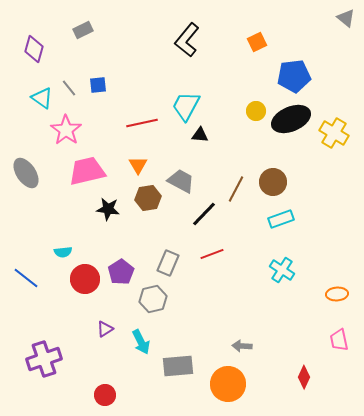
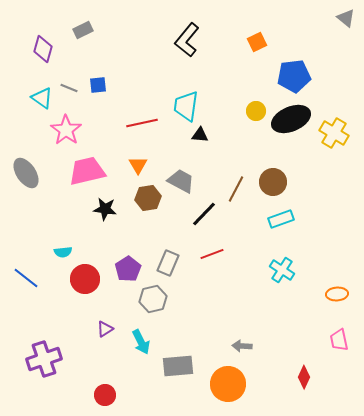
purple diamond at (34, 49): moved 9 px right
gray line at (69, 88): rotated 30 degrees counterclockwise
cyan trapezoid at (186, 106): rotated 20 degrees counterclockwise
black star at (108, 209): moved 3 px left
purple pentagon at (121, 272): moved 7 px right, 3 px up
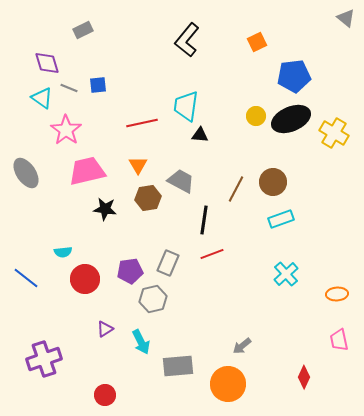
purple diamond at (43, 49): moved 4 px right, 14 px down; rotated 32 degrees counterclockwise
yellow circle at (256, 111): moved 5 px down
black line at (204, 214): moved 6 px down; rotated 36 degrees counterclockwise
purple pentagon at (128, 269): moved 2 px right, 2 px down; rotated 25 degrees clockwise
cyan cross at (282, 270): moved 4 px right, 4 px down; rotated 15 degrees clockwise
gray arrow at (242, 346): rotated 42 degrees counterclockwise
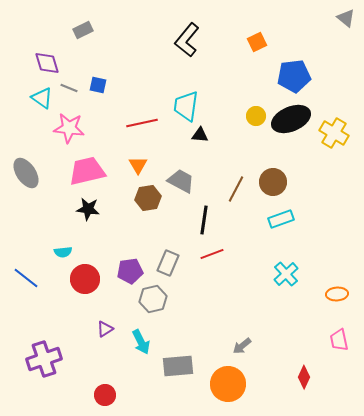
blue square at (98, 85): rotated 18 degrees clockwise
pink star at (66, 130): moved 3 px right, 2 px up; rotated 28 degrees counterclockwise
black star at (105, 209): moved 17 px left
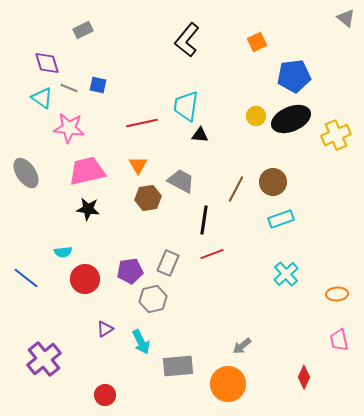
yellow cross at (334, 133): moved 2 px right, 2 px down; rotated 36 degrees clockwise
purple cross at (44, 359): rotated 20 degrees counterclockwise
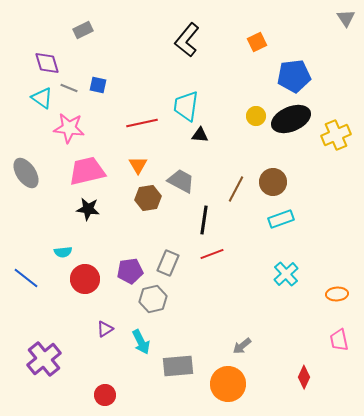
gray triangle at (346, 18): rotated 18 degrees clockwise
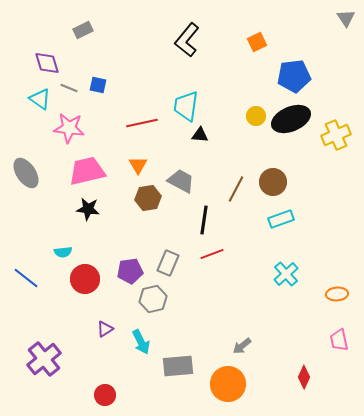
cyan triangle at (42, 98): moved 2 px left, 1 px down
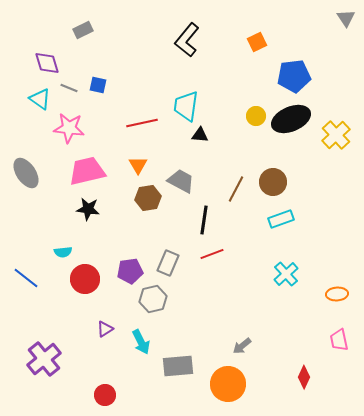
yellow cross at (336, 135): rotated 20 degrees counterclockwise
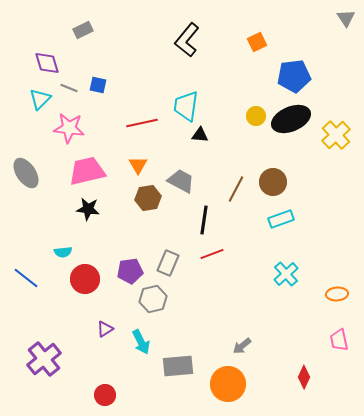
cyan triangle at (40, 99): rotated 40 degrees clockwise
